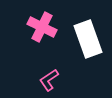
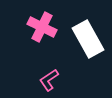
white rectangle: rotated 9 degrees counterclockwise
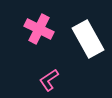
pink cross: moved 3 px left, 2 px down
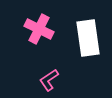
white rectangle: moved 1 px up; rotated 21 degrees clockwise
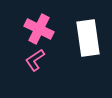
pink L-shape: moved 14 px left, 20 px up
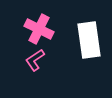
white rectangle: moved 1 px right, 2 px down
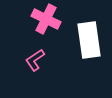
pink cross: moved 7 px right, 10 px up
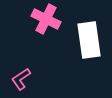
pink L-shape: moved 14 px left, 19 px down
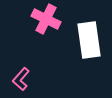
pink L-shape: rotated 15 degrees counterclockwise
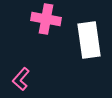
pink cross: rotated 16 degrees counterclockwise
